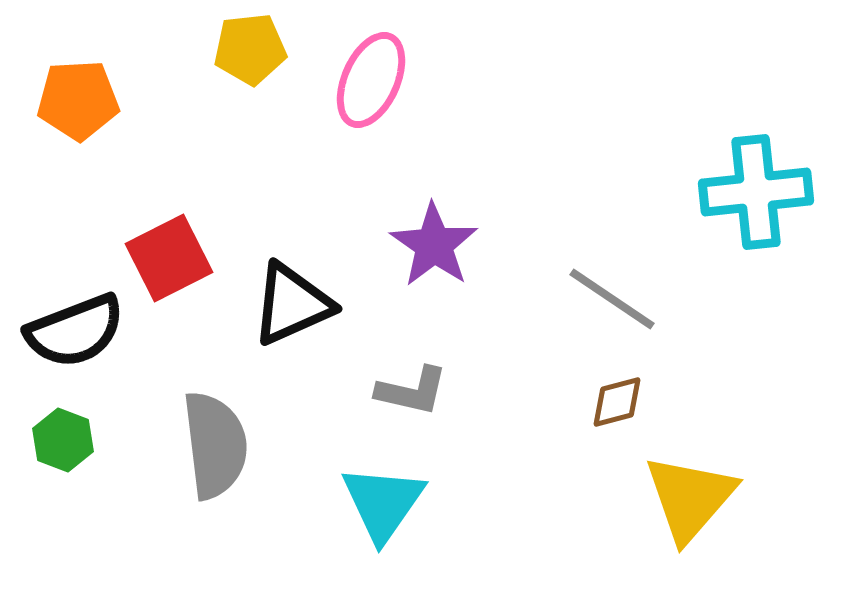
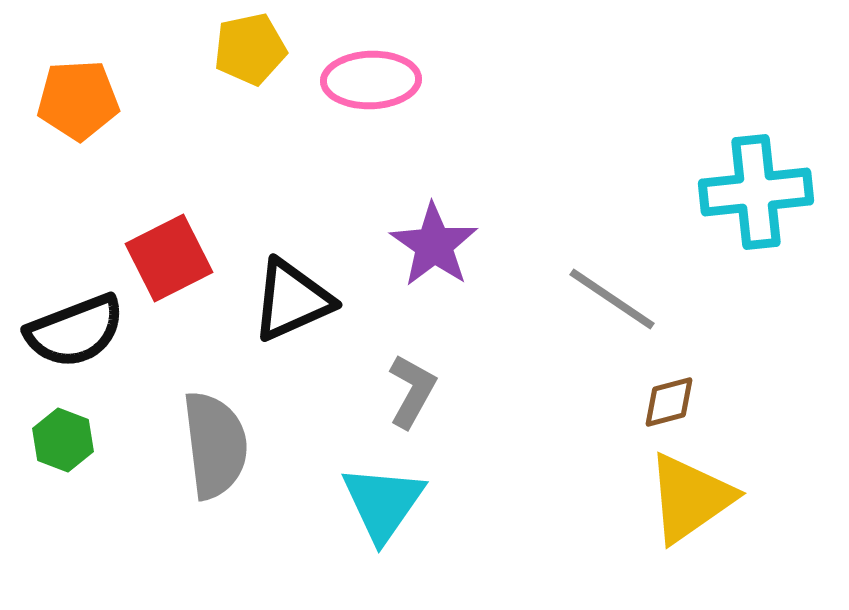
yellow pentagon: rotated 6 degrees counterclockwise
pink ellipse: rotated 64 degrees clockwise
black triangle: moved 4 px up
gray L-shape: rotated 74 degrees counterclockwise
brown diamond: moved 52 px right
yellow triangle: rotated 14 degrees clockwise
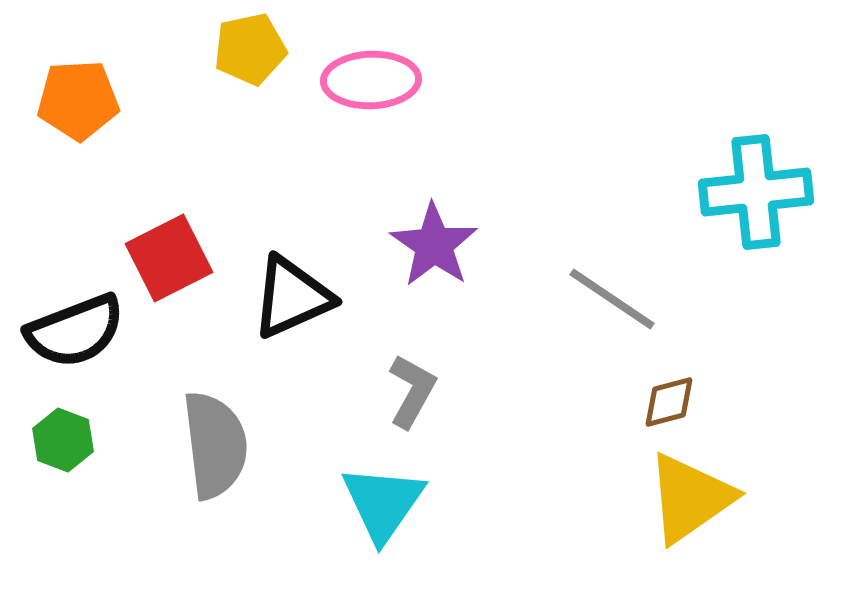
black triangle: moved 3 px up
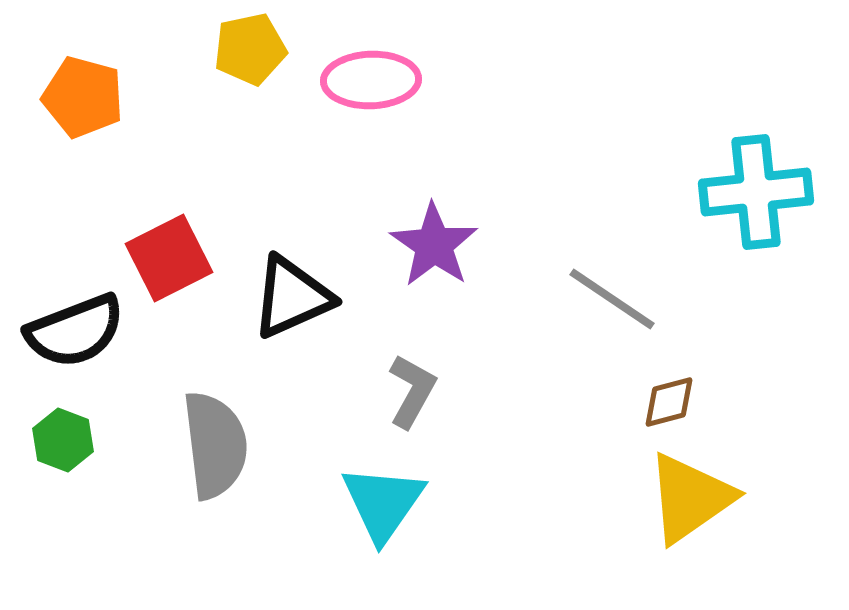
orange pentagon: moved 5 px right, 3 px up; rotated 18 degrees clockwise
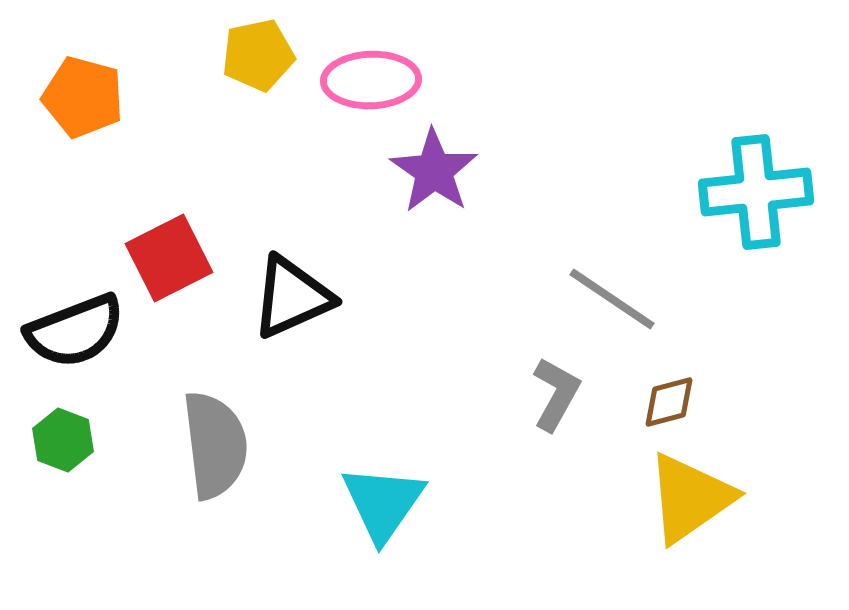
yellow pentagon: moved 8 px right, 6 px down
purple star: moved 74 px up
gray L-shape: moved 144 px right, 3 px down
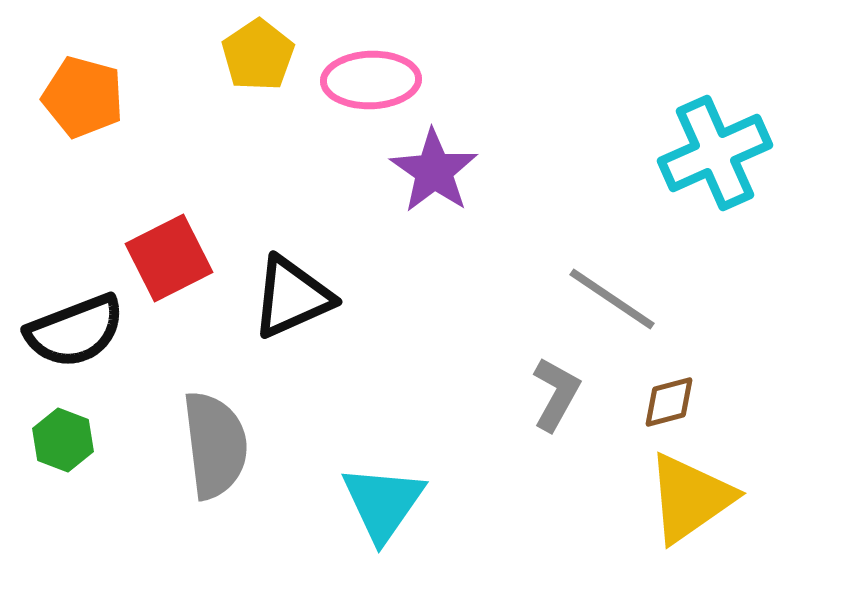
yellow pentagon: rotated 22 degrees counterclockwise
cyan cross: moved 41 px left, 39 px up; rotated 18 degrees counterclockwise
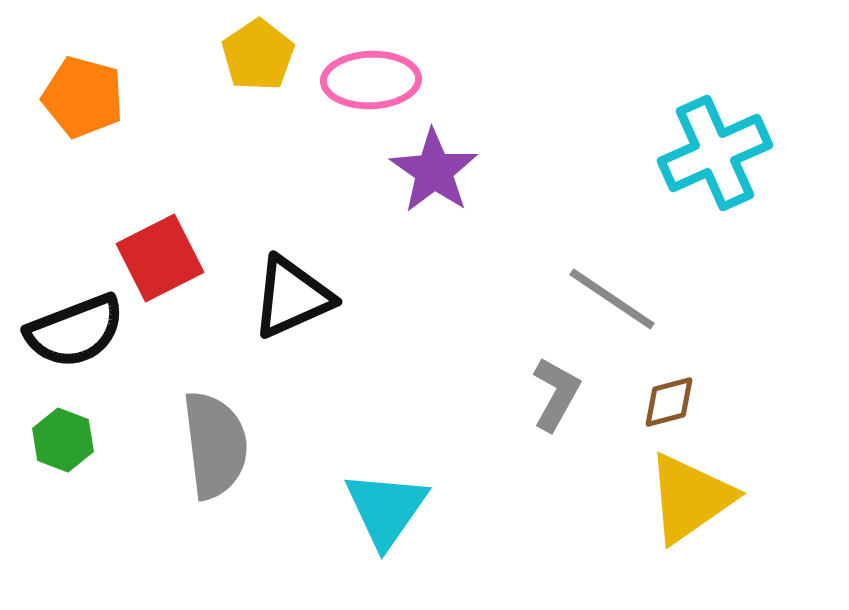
red square: moved 9 px left
cyan triangle: moved 3 px right, 6 px down
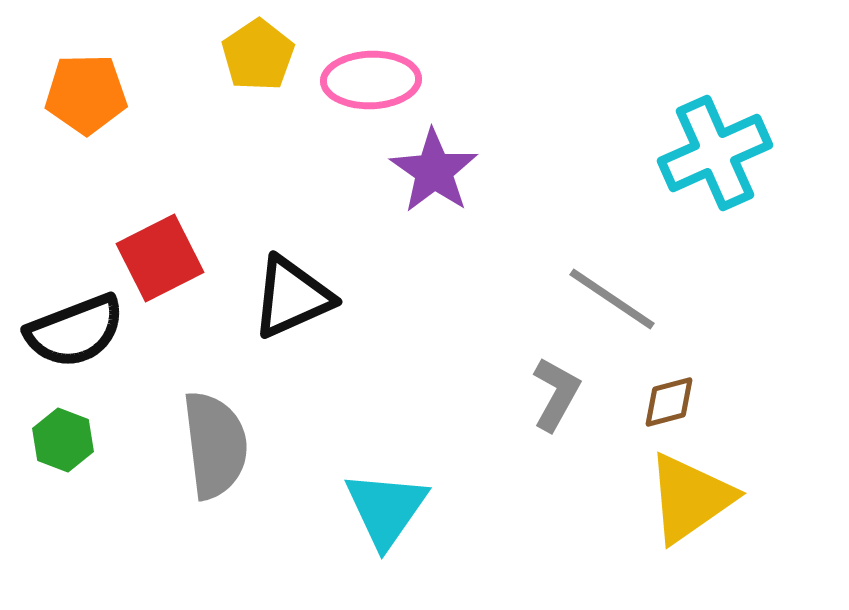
orange pentagon: moved 3 px right, 3 px up; rotated 16 degrees counterclockwise
